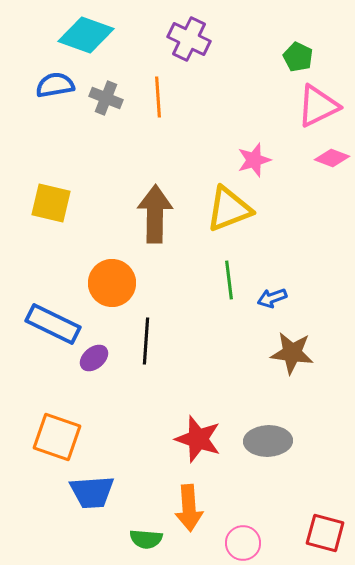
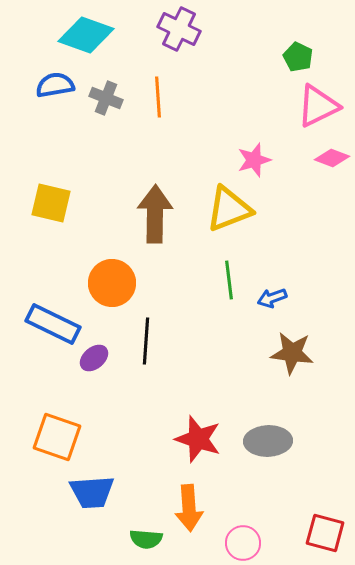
purple cross: moved 10 px left, 10 px up
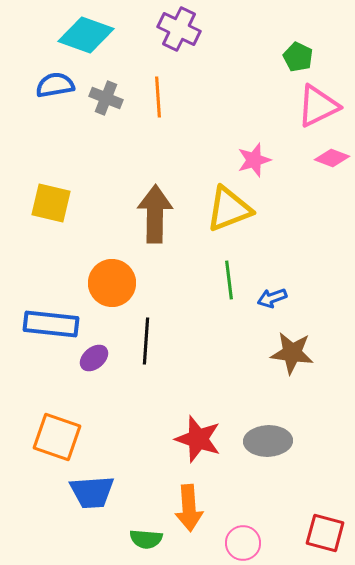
blue rectangle: moved 2 px left; rotated 20 degrees counterclockwise
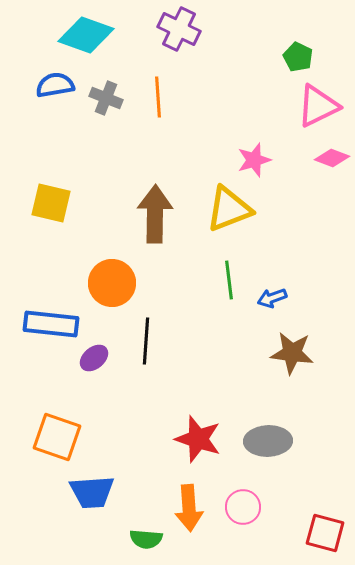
pink circle: moved 36 px up
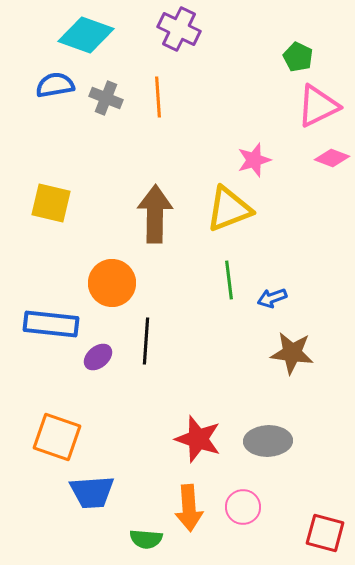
purple ellipse: moved 4 px right, 1 px up
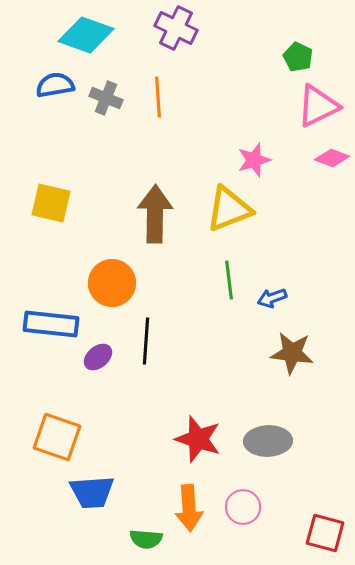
purple cross: moved 3 px left, 1 px up
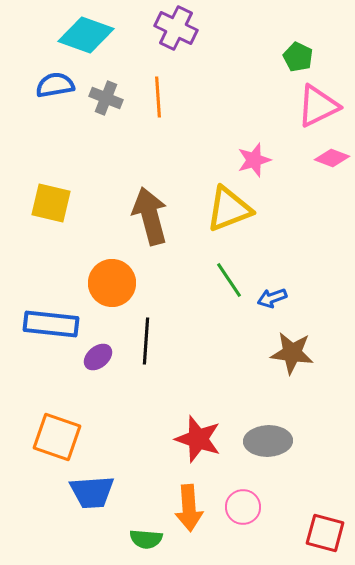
brown arrow: moved 5 px left, 2 px down; rotated 16 degrees counterclockwise
green line: rotated 27 degrees counterclockwise
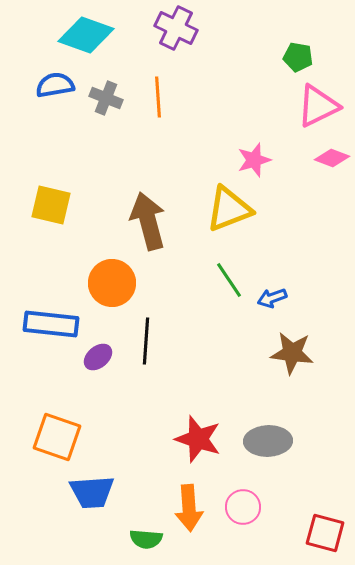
green pentagon: rotated 16 degrees counterclockwise
yellow square: moved 2 px down
brown arrow: moved 2 px left, 5 px down
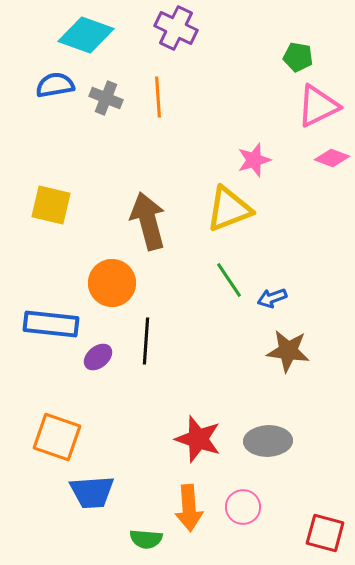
brown star: moved 4 px left, 2 px up
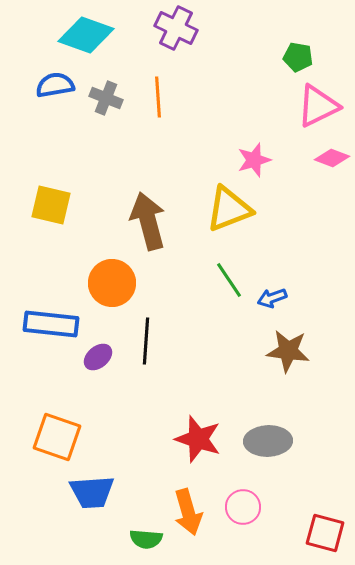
orange arrow: moved 1 px left, 4 px down; rotated 12 degrees counterclockwise
